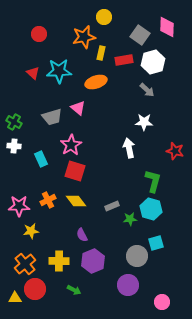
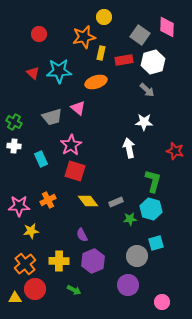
yellow diamond at (76, 201): moved 12 px right
gray rectangle at (112, 206): moved 4 px right, 4 px up
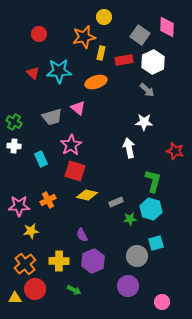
white hexagon at (153, 62): rotated 10 degrees counterclockwise
yellow diamond at (88, 201): moved 1 px left, 6 px up; rotated 40 degrees counterclockwise
purple circle at (128, 285): moved 1 px down
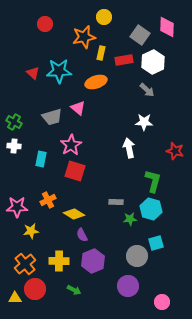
red circle at (39, 34): moved 6 px right, 10 px up
cyan rectangle at (41, 159): rotated 35 degrees clockwise
yellow diamond at (87, 195): moved 13 px left, 19 px down; rotated 20 degrees clockwise
gray rectangle at (116, 202): rotated 24 degrees clockwise
pink star at (19, 206): moved 2 px left, 1 px down
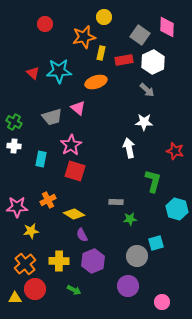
cyan hexagon at (151, 209): moved 26 px right
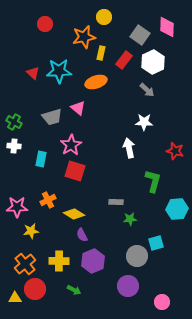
red rectangle at (124, 60): rotated 42 degrees counterclockwise
cyan hexagon at (177, 209): rotated 20 degrees counterclockwise
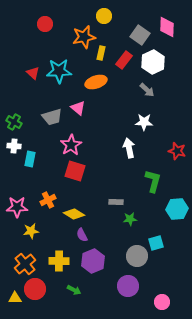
yellow circle at (104, 17): moved 1 px up
red star at (175, 151): moved 2 px right
cyan rectangle at (41, 159): moved 11 px left
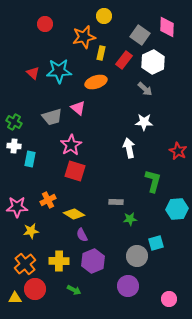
gray arrow at (147, 90): moved 2 px left, 1 px up
red star at (177, 151): moved 1 px right; rotated 12 degrees clockwise
pink circle at (162, 302): moved 7 px right, 3 px up
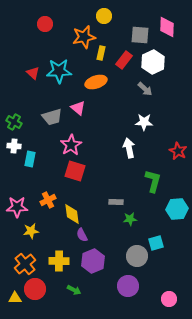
gray square at (140, 35): rotated 30 degrees counterclockwise
yellow diamond at (74, 214): moved 2 px left; rotated 50 degrees clockwise
